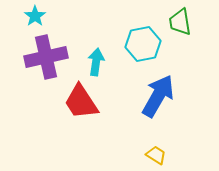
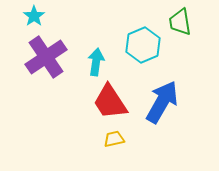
cyan star: moved 1 px left
cyan hexagon: moved 1 px down; rotated 12 degrees counterclockwise
purple cross: rotated 21 degrees counterclockwise
blue arrow: moved 4 px right, 6 px down
red trapezoid: moved 29 px right
yellow trapezoid: moved 42 px left, 16 px up; rotated 45 degrees counterclockwise
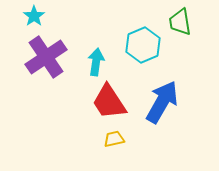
red trapezoid: moved 1 px left
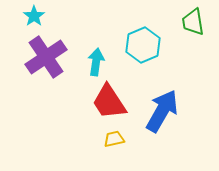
green trapezoid: moved 13 px right
blue arrow: moved 9 px down
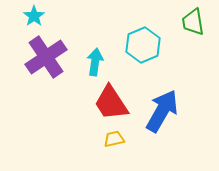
cyan arrow: moved 1 px left
red trapezoid: moved 2 px right, 1 px down
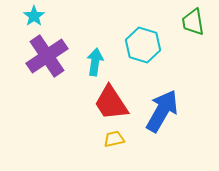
cyan hexagon: rotated 20 degrees counterclockwise
purple cross: moved 1 px right, 1 px up
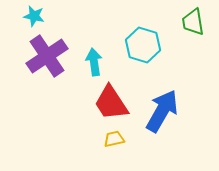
cyan star: rotated 25 degrees counterclockwise
cyan arrow: moved 1 px left; rotated 16 degrees counterclockwise
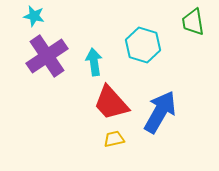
red trapezoid: rotated 9 degrees counterclockwise
blue arrow: moved 2 px left, 1 px down
